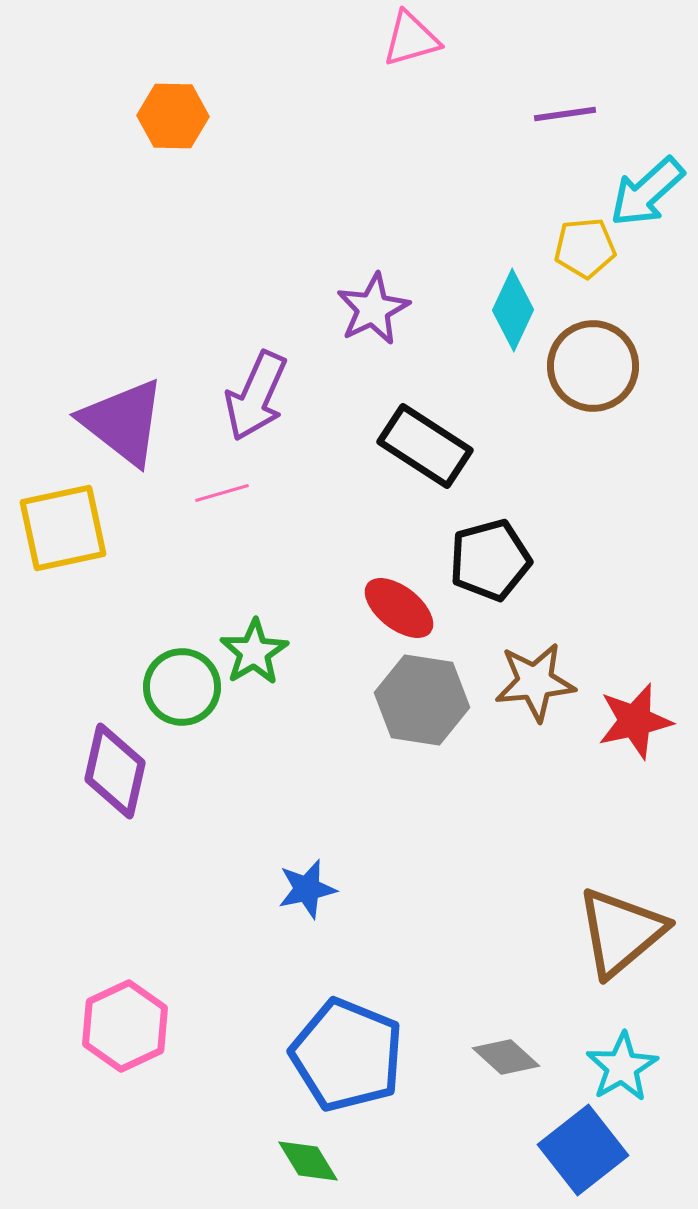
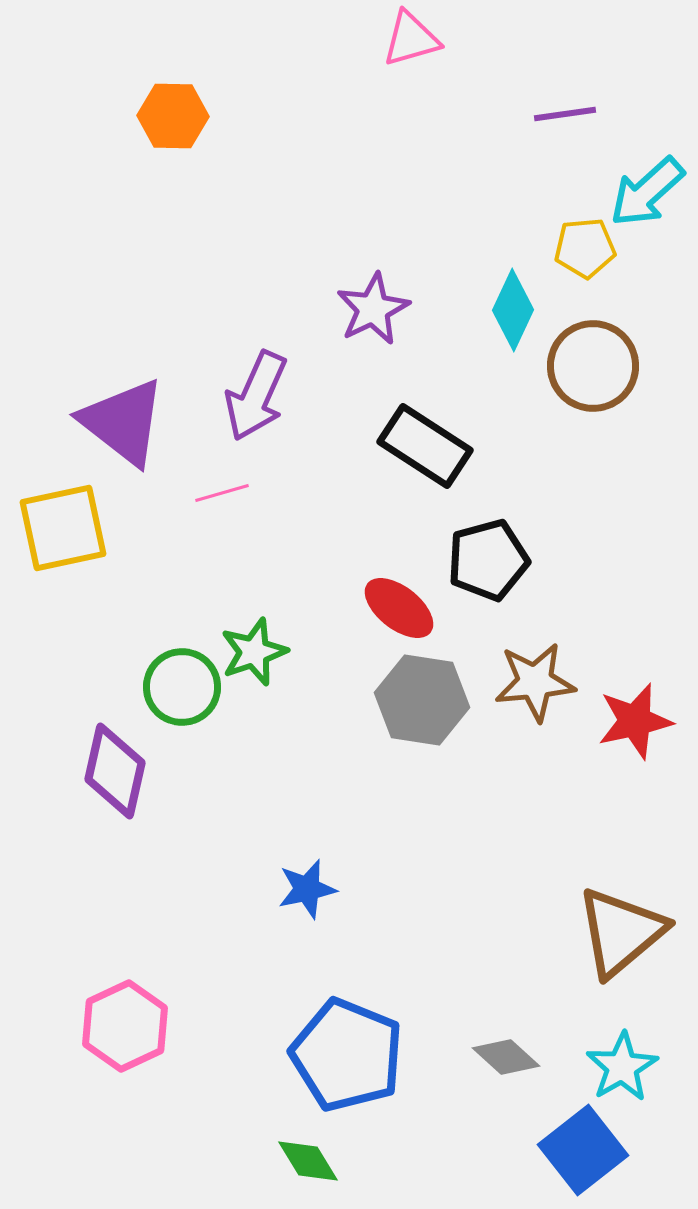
black pentagon: moved 2 px left
green star: rotated 12 degrees clockwise
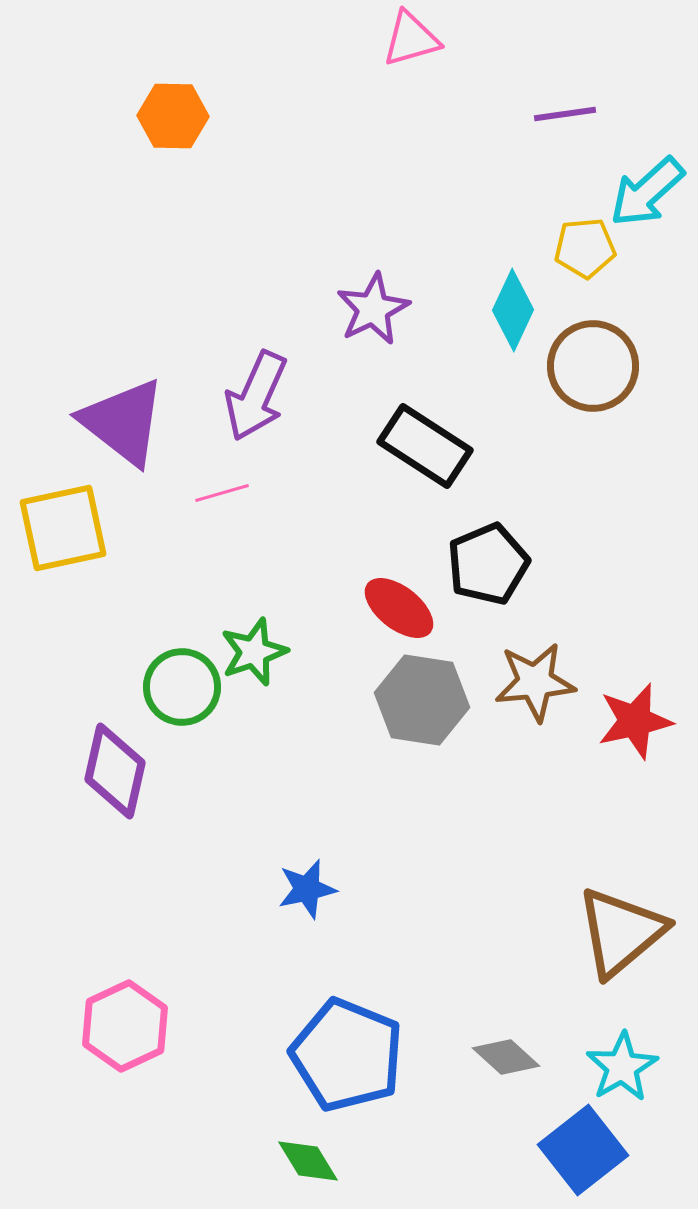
black pentagon: moved 4 px down; rotated 8 degrees counterclockwise
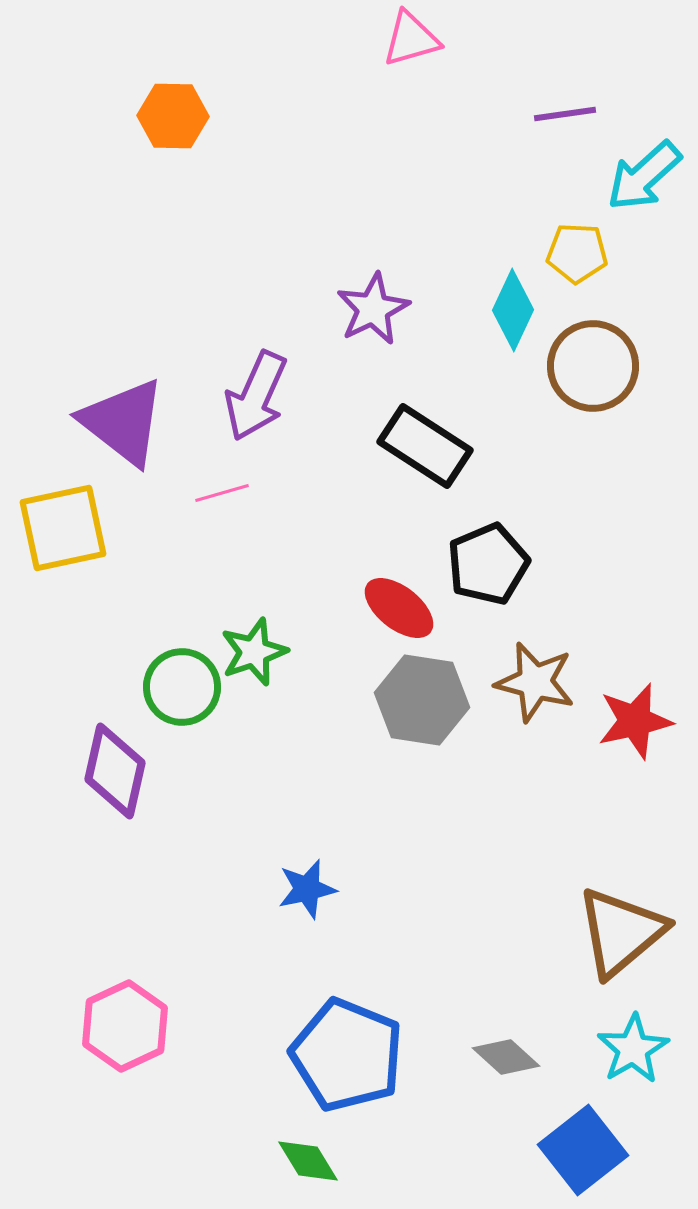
cyan arrow: moved 3 px left, 16 px up
yellow pentagon: moved 8 px left, 5 px down; rotated 8 degrees clockwise
brown star: rotated 20 degrees clockwise
cyan star: moved 11 px right, 18 px up
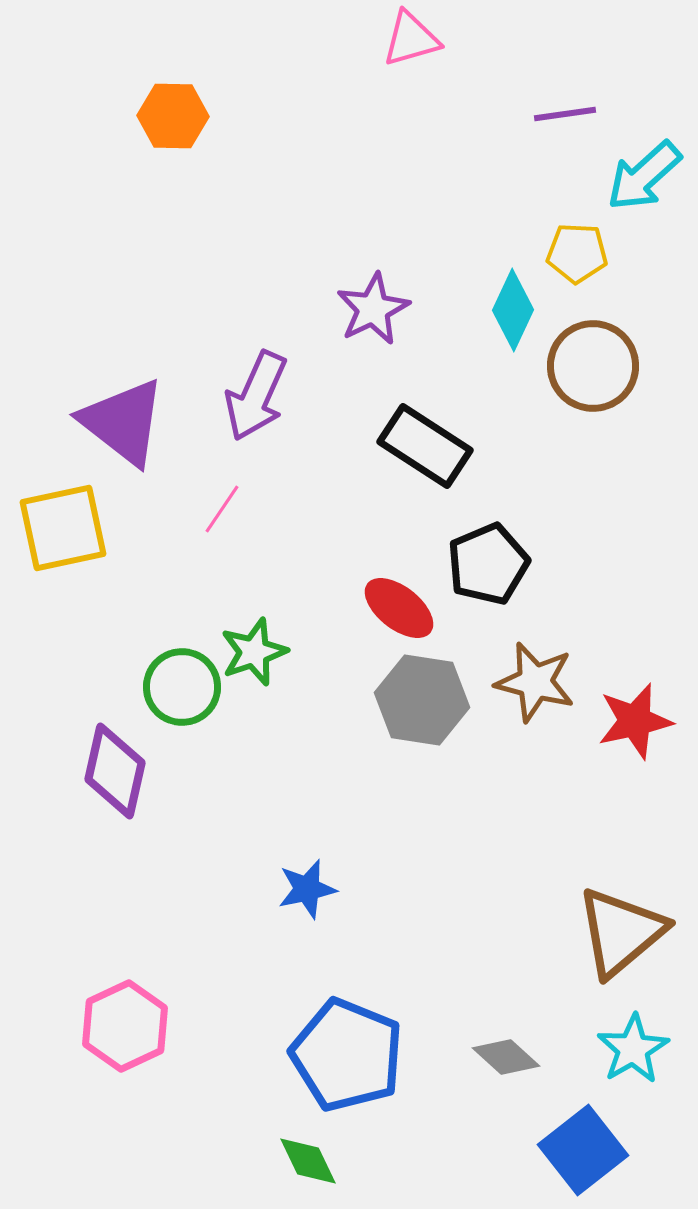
pink line: moved 16 px down; rotated 40 degrees counterclockwise
green diamond: rotated 6 degrees clockwise
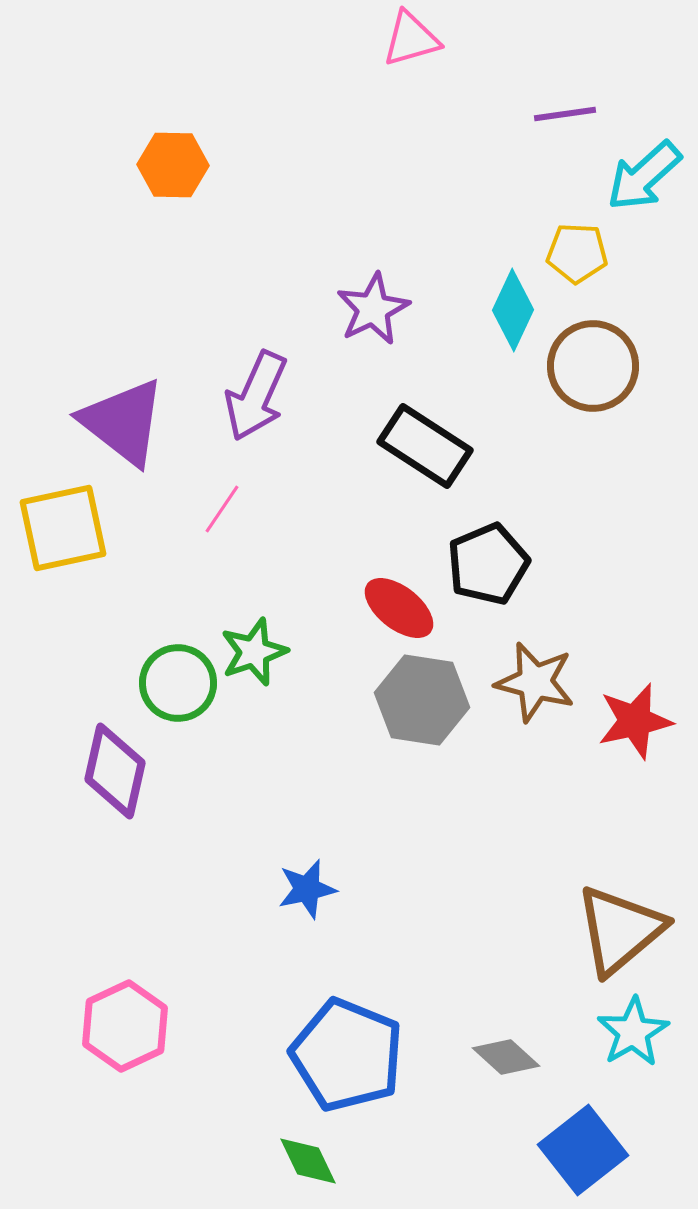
orange hexagon: moved 49 px down
green circle: moved 4 px left, 4 px up
brown triangle: moved 1 px left, 2 px up
cyan star: moved 17 px up
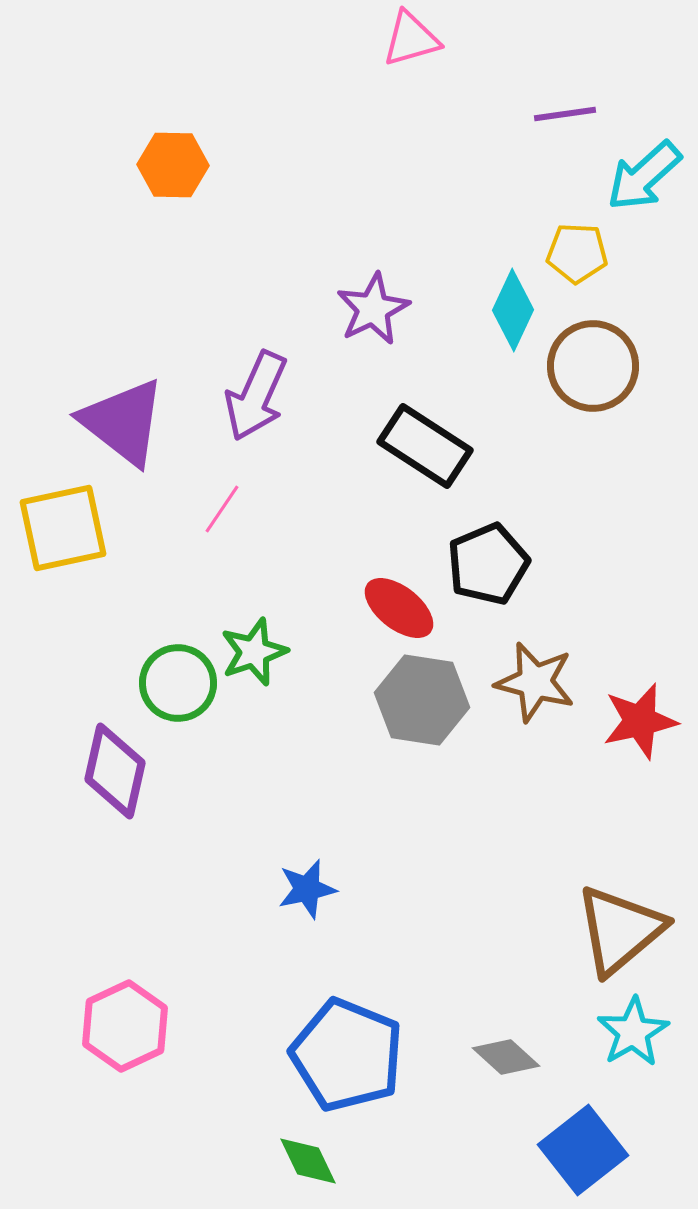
red star: moved 5 px right
